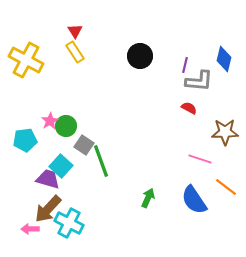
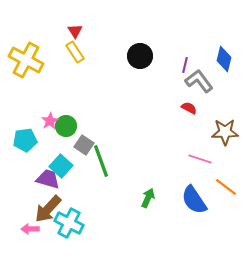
gray L-shape: rotated 132 degrees counterclockwise
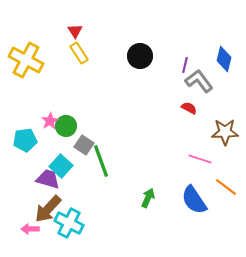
yellow rectangle: moved 4 px right, 1 px down
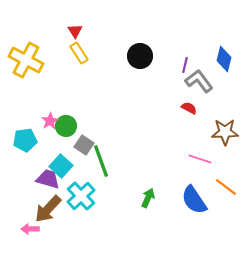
cyan cross: moved 12 px right, 27 px up; rotated 20 degrees clockwise
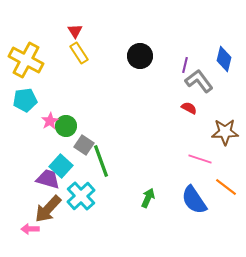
cyan pentagon: moved 40 px up
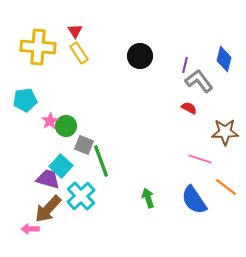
yellow cross: moved 12 px right, 13 px up; rotated 24 degrees counterclockwise
gray square: rotated 12 degrees counterclockwise
green arrow: rotated 42 degrees counterclockwise
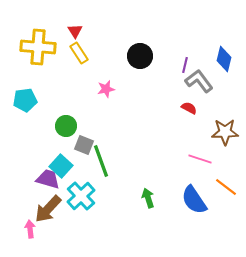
pink star: moved 56 px right, 32 px up; rotated 18 degrees clockwise
pink arrow: rotated 84 degrees clockwise
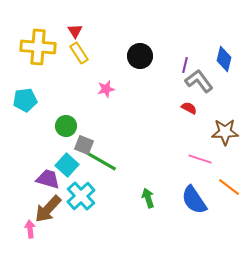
green line: rotated 40 degrees counterclockwise
cyan square: moved 6 px right, 1 px up
orange line: moved 3 px right
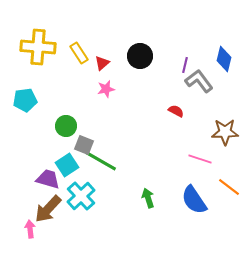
red triangle: moved 27 px right, 32 px down; rotated 21 degrees clockwise
red semicircle: moved 13 px left, 3 px down
cyan square: rotated 15 degrees clockwise
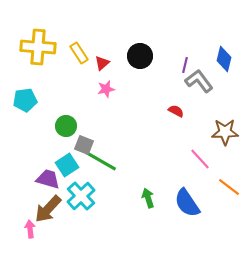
pink line: rotated 30 degrees clockwise
blue semicircle: moved 7 px left, 3 px down
